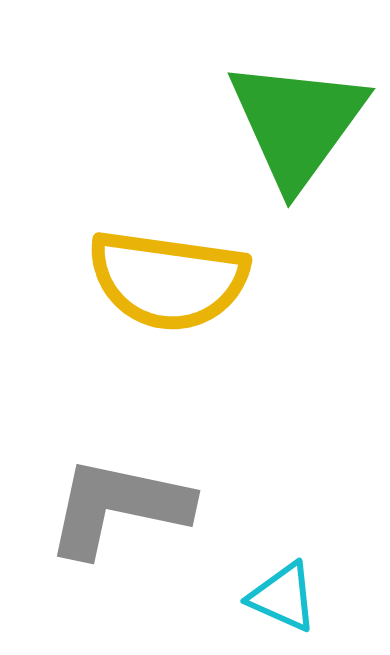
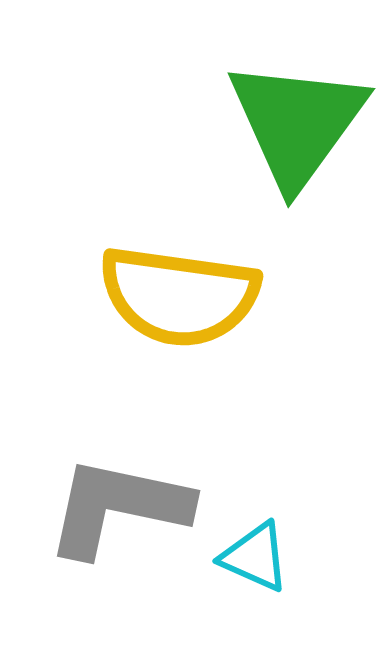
yellow semicircle: moved 11 px right, 16 px down
cyan triangle: moved 28 px left, 40 px up
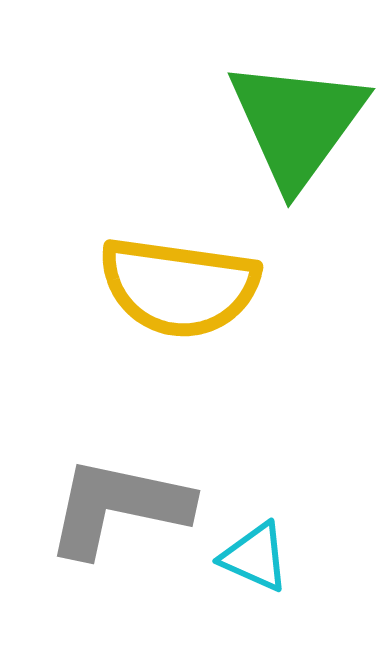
yellow semicircle: moved 9 px up
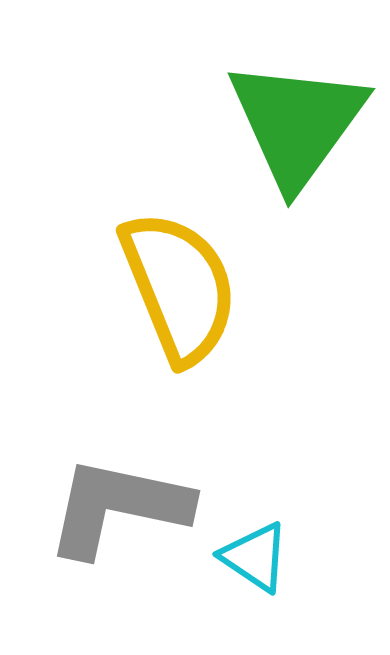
yellow semicircle: rotated 120 degrees counterclockwise
cyan triangle: rotated 10 degrees clockwise
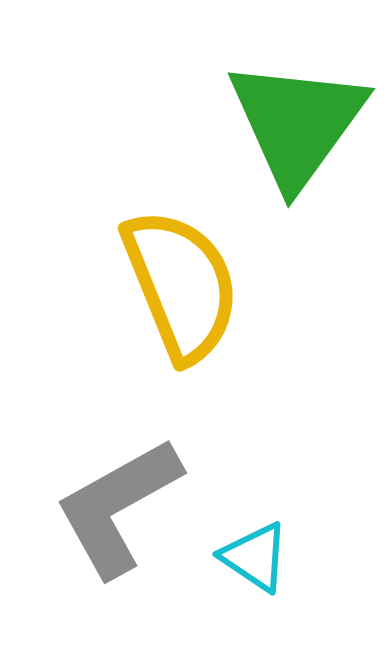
yellow semicircle: moved 2 px right, 2 px up
gray L-shape: rotated 41 degrees counterclockwise
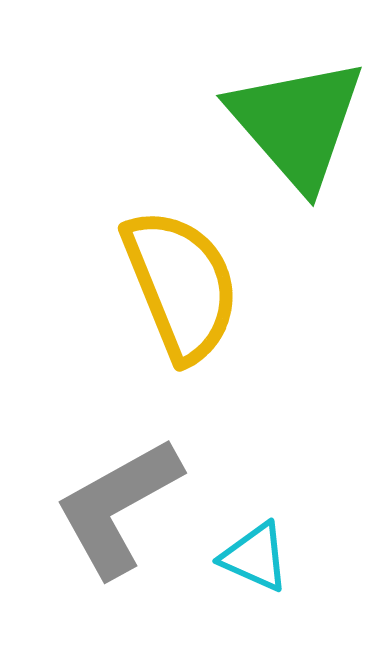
green triangle: rotated 17 degrees counterclockwise
cyan triangle: rotated 10 degrees counterclockwise
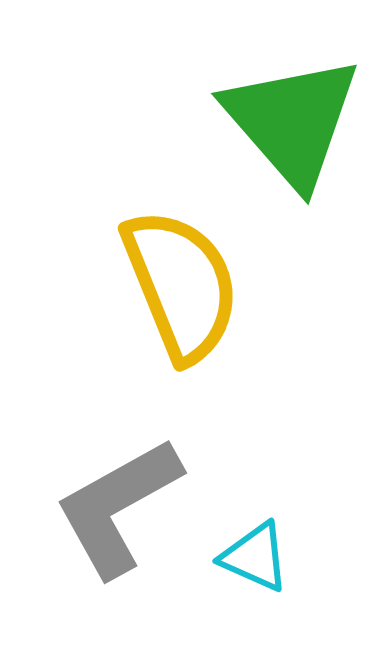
green triangle: moved 5 px left, 2 px up
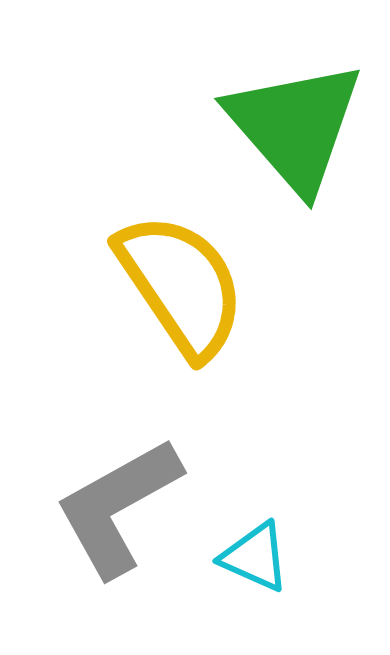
green triangle: moved 3 px right, 5 px down
yellow semicircle: rotated 12 degrees counterclockwise
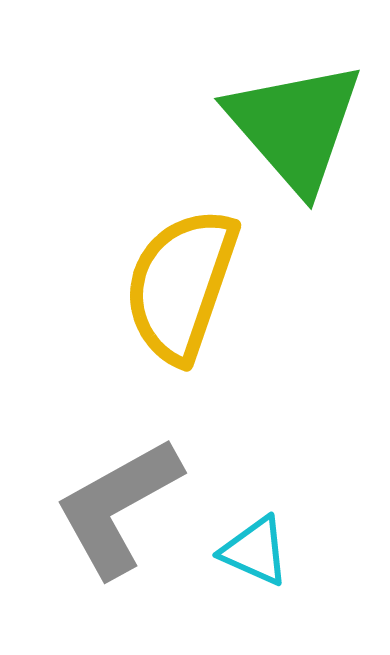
yellow semicircle: rotated 127 degrees counterclockwise
cyan triangle: moved 6 px up
